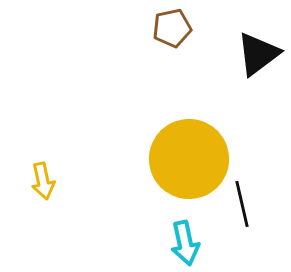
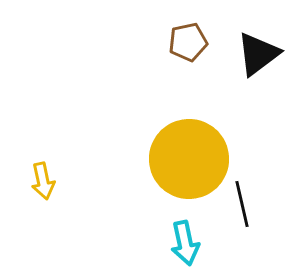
brown pentagon: moved 16 px right, 14 px down
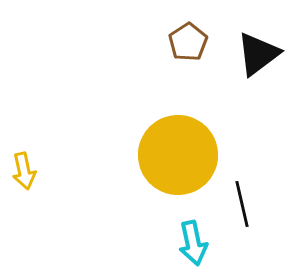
brown pentagon: rotated 21 degrees counterclockwise
yellow circle: moved 11 px left, 4 px up
yellow arrow: moved 19 px left, 10 px up
cyan arrow: moved 8 px right
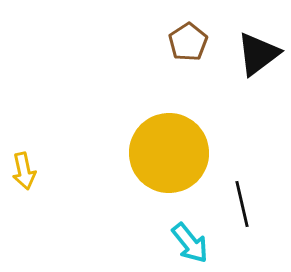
yellow circle: moved 9 px left, 2 px up
cyan arrow: moved 3 px left; rotated 27 degrees counterclockwise
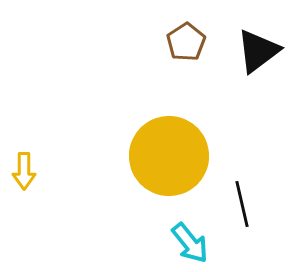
brown pentagon: moved 2 px left
black triangle: moved 3 px up
yellow circle: moved 3 px down
yellow arrow: rotated 12 degrees clockwise
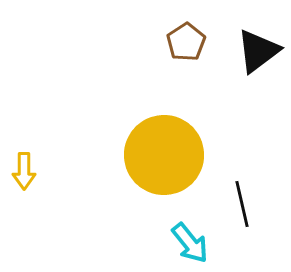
yellow circle: moved 5 px left, 1 px up
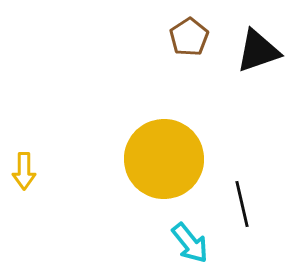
brown pentagon: moved 3 px right, 5 px up
black triangle: rotated 18 degrees clockwise
yellow circle: moved 4 px down
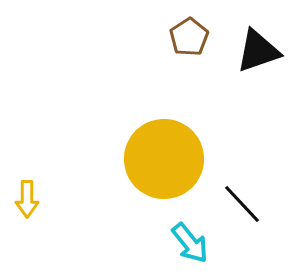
yellow arrow: moved 3 px right, 28 px down
black line: rotated 30 degrees counterclockwise
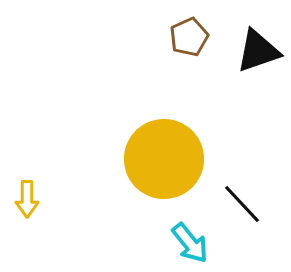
brown pentagon: rotated 9 degrees clockwise
